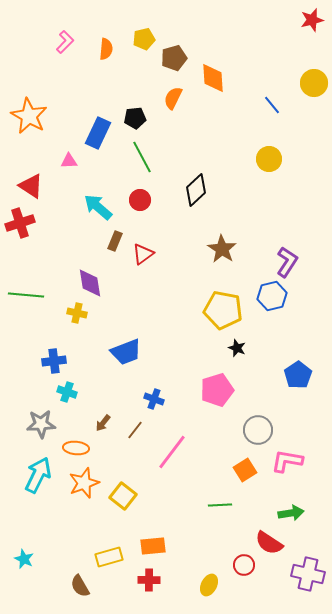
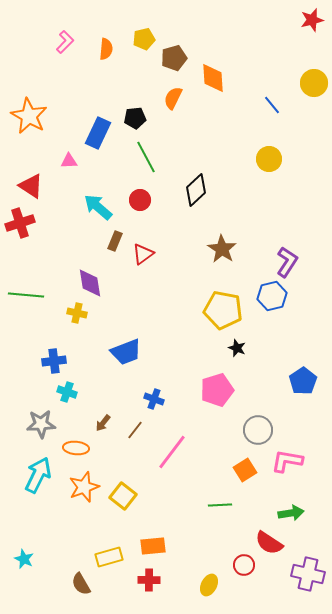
green line at (142, 157): moved 4 px right
blue pentagon at (298, 375): moved 5 px right, 6 px down
orange star at (84, 483): moved 4 px down
brown semicircle at (80, 586): moved 1 px right, 2 px up
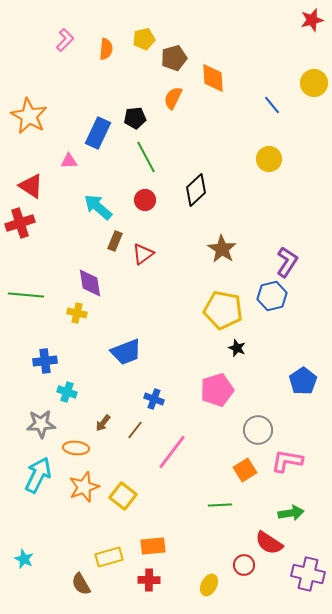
pink L-shape at (65, 42): moved 2 px up
red circle at (140, 200): moved 5 px right
blue cross at (54, 361): moved 9 px left
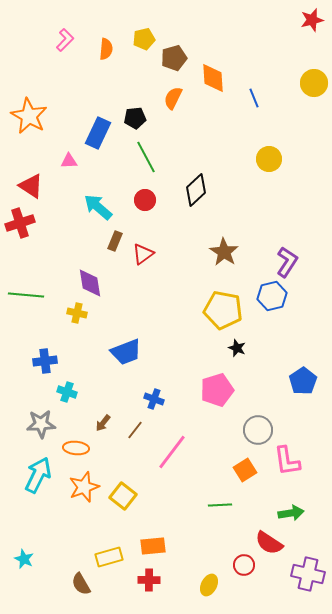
blue line at (272, 105): moved 18 px left, 7 px up; rotated 18 degrees clockwise
brown star at (222, 249): moved 2 px right, 3 px down
pink L-shape at (287, 461): rotated 108 degrees counterclockwise
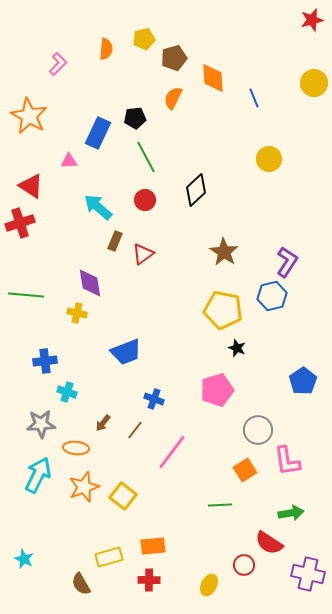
pink L-shape at (65, 40): moved 7 px left, 24 px down
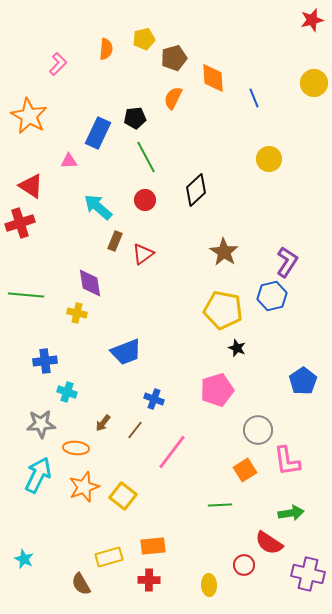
yellow ellipse at (209, 585): rotated 30 degrees counterclockwise
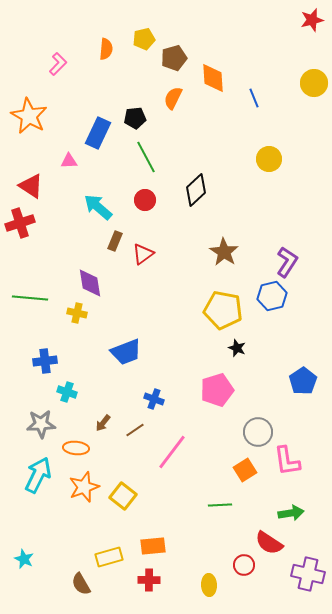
green line at (26, 295): moved 4 px right, 3 px down
brown line at (135, 430): rotated 18 degrees clockwise
gray circle at (258, 430): moved 2 px down
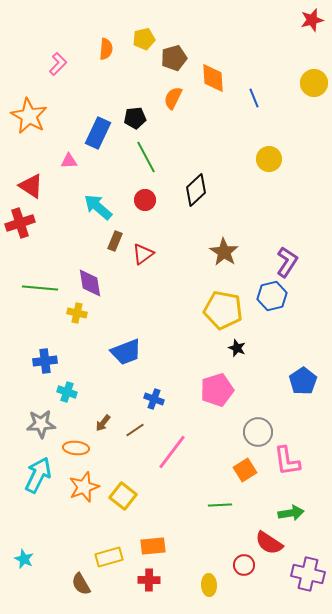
green line at (30, 298): moved 10 px right, 10 px up
